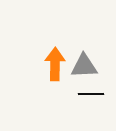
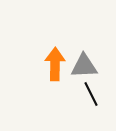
black line: rotated 65 degrees clockwise
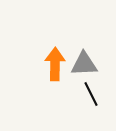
gray triangle: moved 2 px up
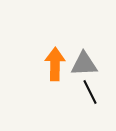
black line: moved 1 px left, 2 px up
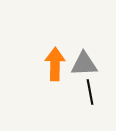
black line: rotated 15 degrees clockwise
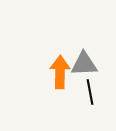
orange arrow: moved 5 px right, 8 px down
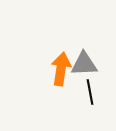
orange arrow: moved 1 px right, 3 px up; rotated 8 degrees clockwise
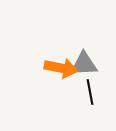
orange arrow: moved 1 px up; rotated 92 degrees clockwise
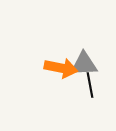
black line: moved 7 px up
